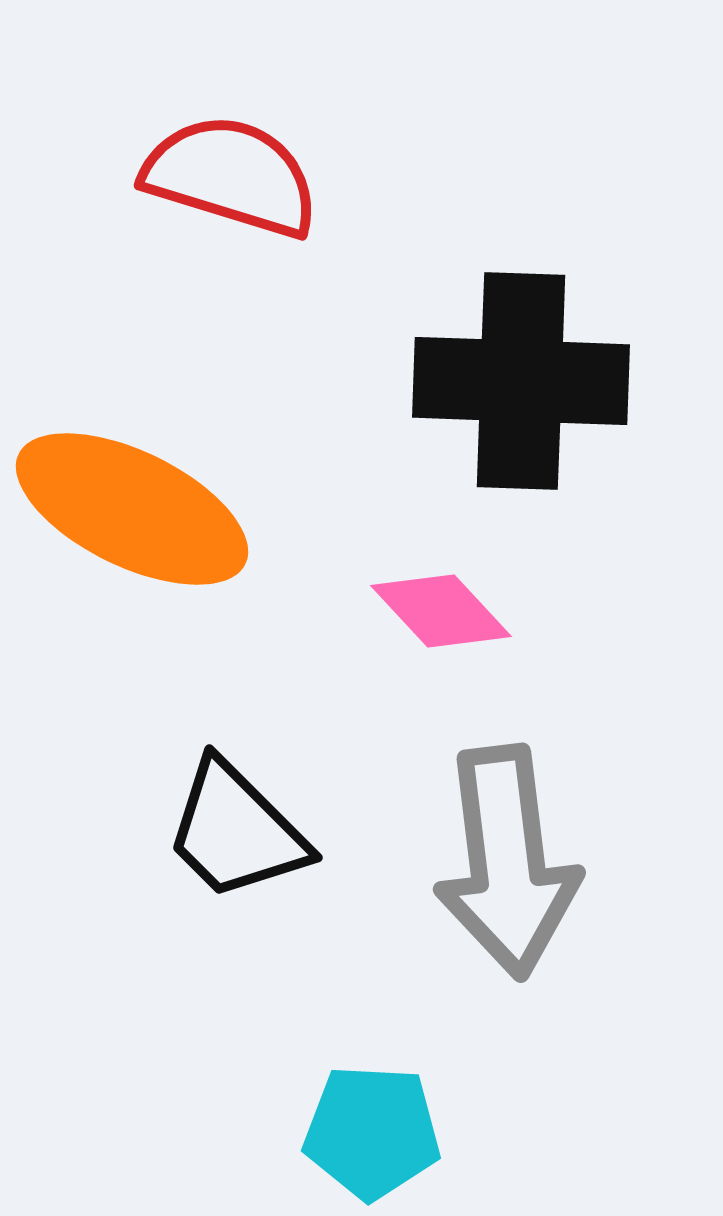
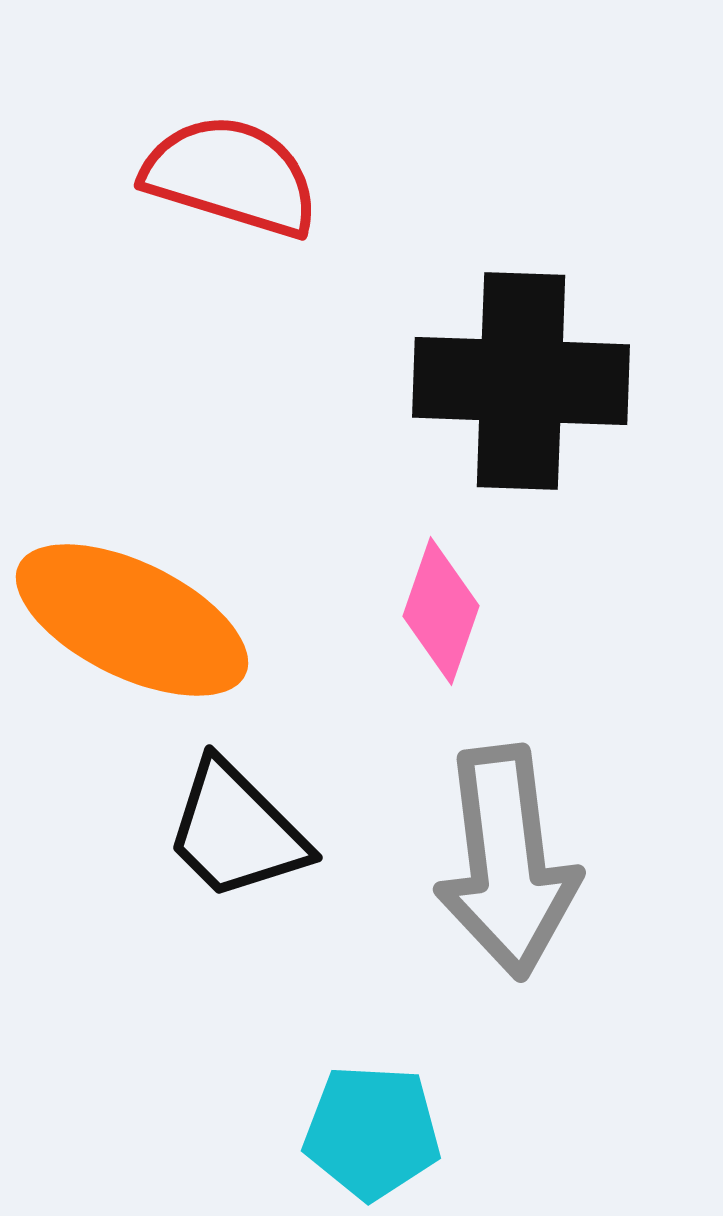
orange ellipse: moved 111 px down
pink diamond: rotated 62 degrees clockwise
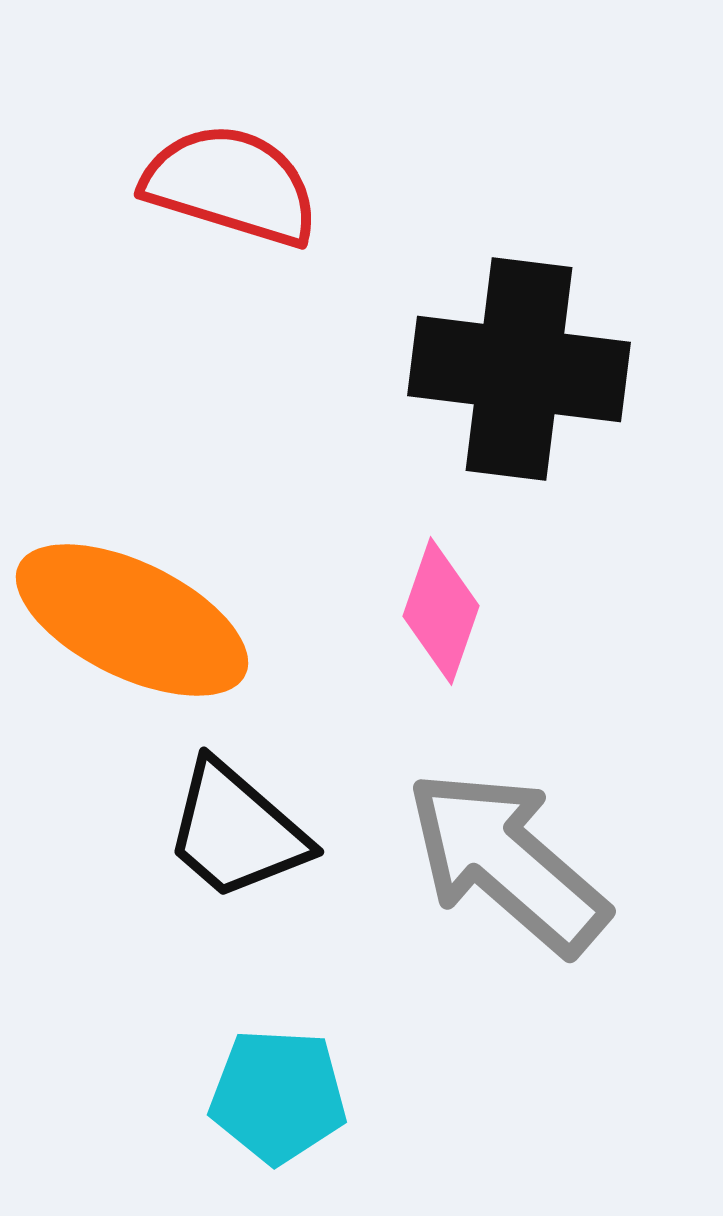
red semicircle: moved 9 px down
black cross: moved 2 px left, 12 px up; rotated 5 degrees clockwise
black trapezoid: rotated 4 degrees counterclockwise
gray arrow: rotated 138 degrees clockwise
cyan pentagon: moved 94 px left, 36 px up
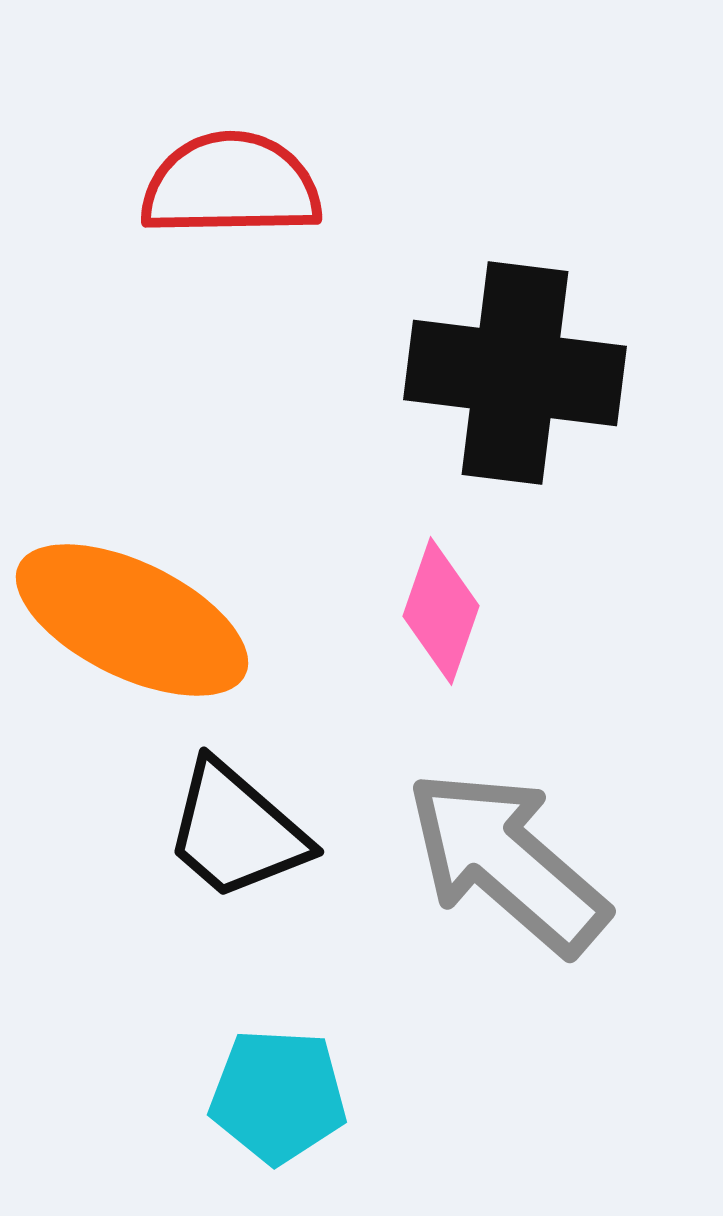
red semicircle: rotated 18 degrees counterclockwise
black cross: moved 4 px left, 4 px down
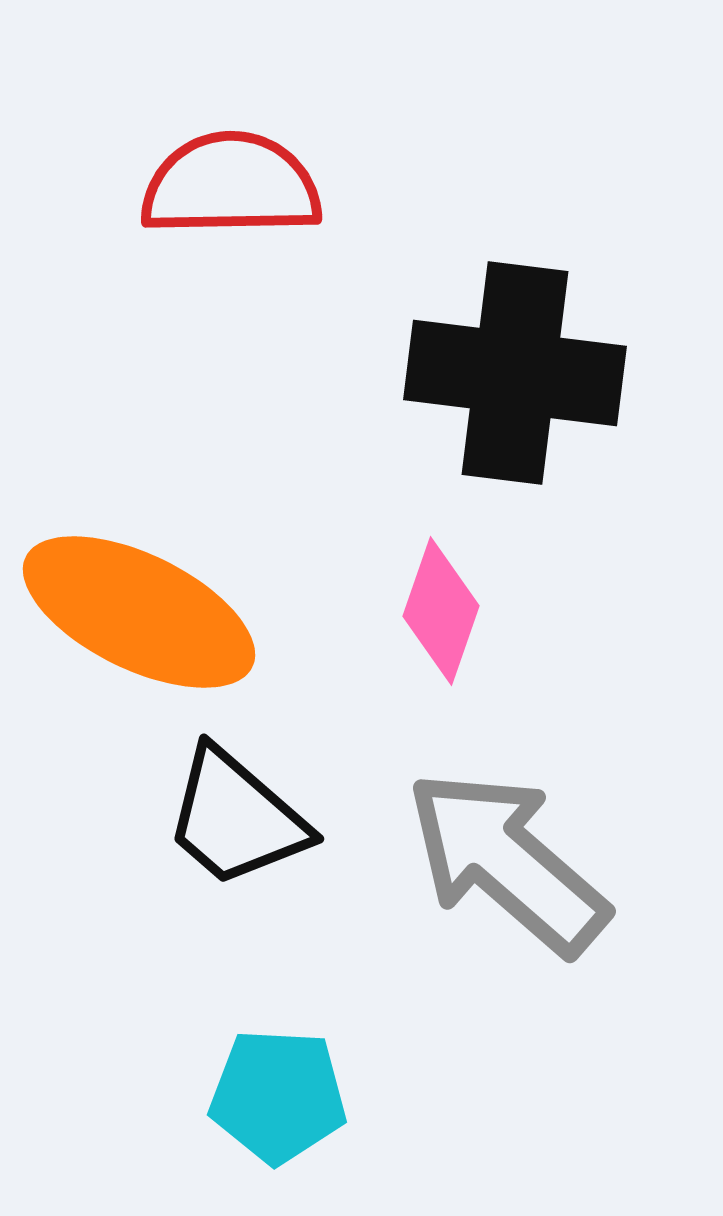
orange ellipse: moved 7 px right, 8 px up
black trapezoid: moved 13 px up
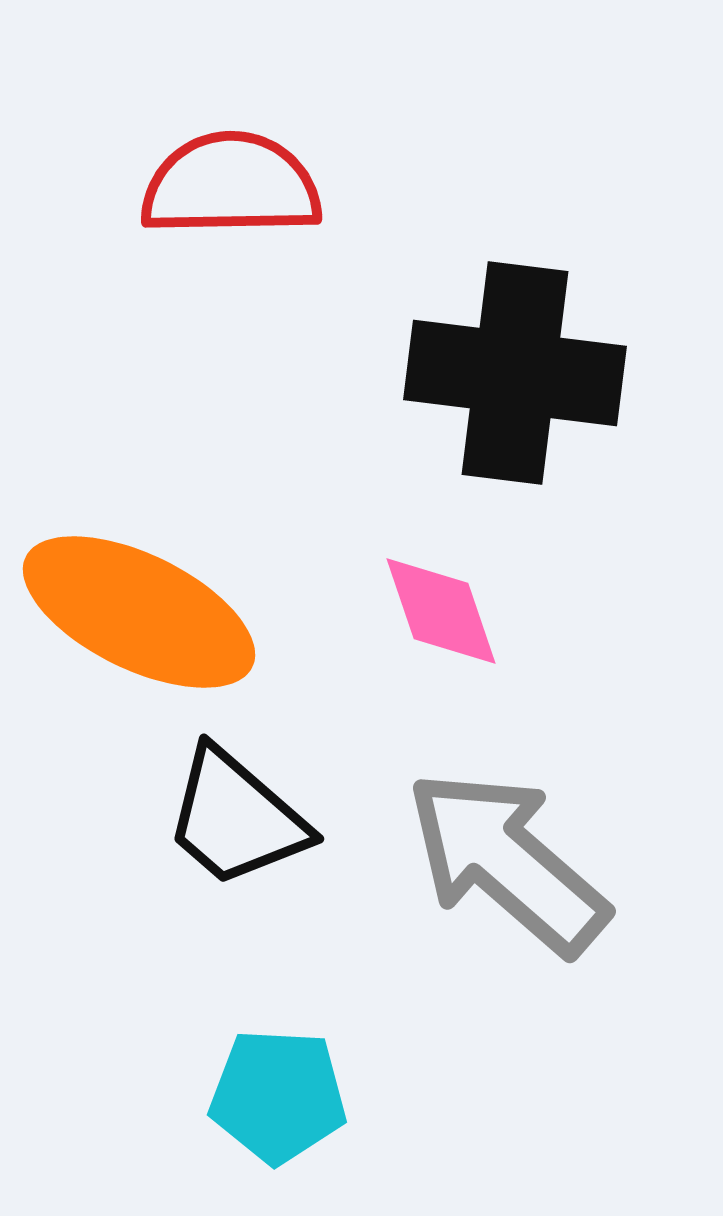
pink diamond: rotated 38 degrees counterclockwise
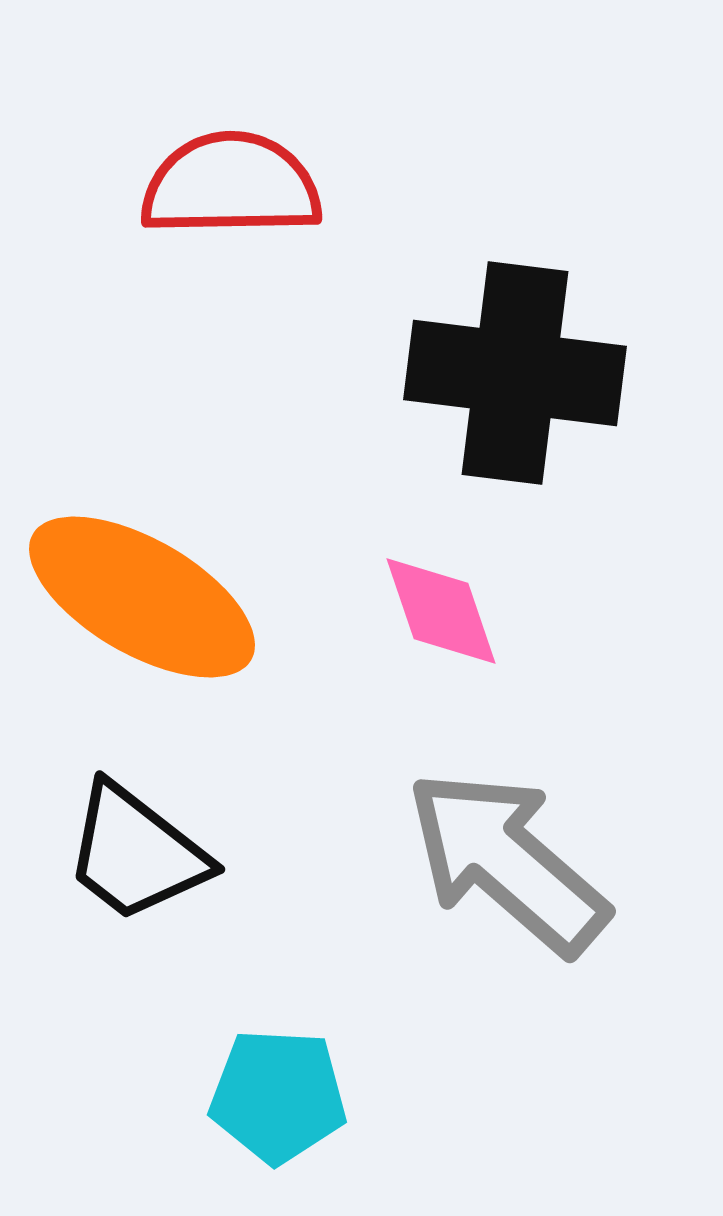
orange ellipse: moved 3 px right, 15 px up; rotated 4 degrees clockwise
black trapezoid: moved 100 px left, 35 px down; rotated 3 degrees counterclockwise
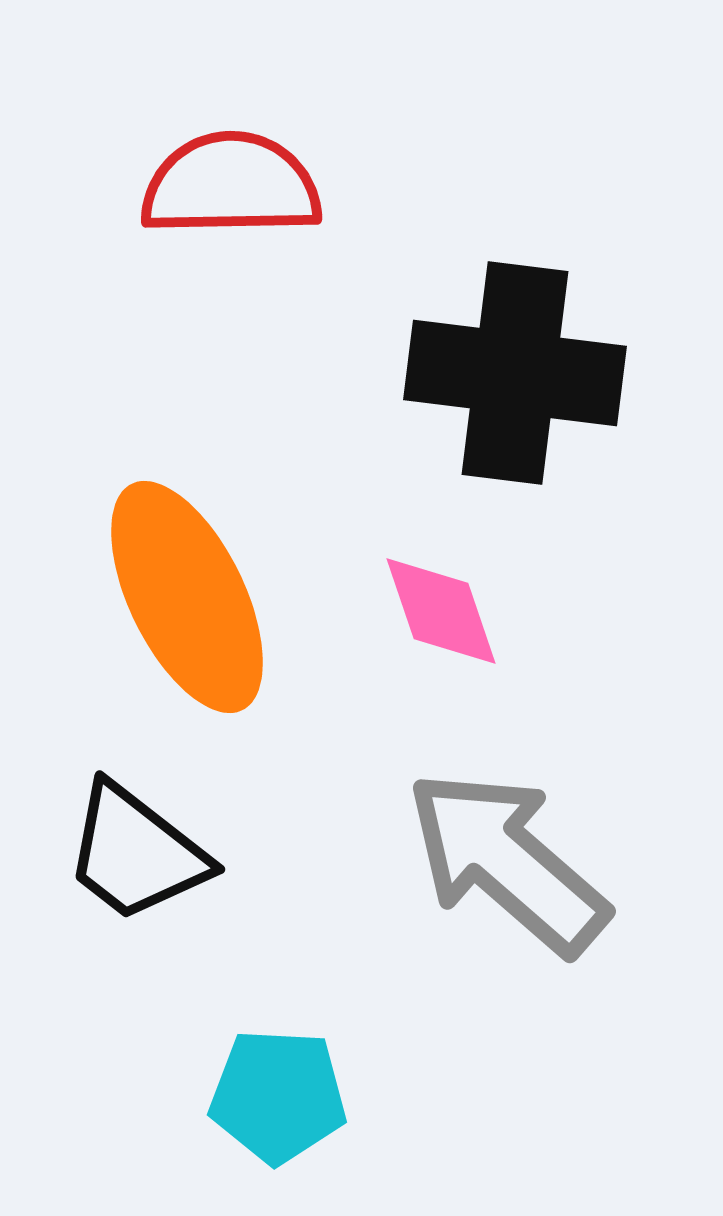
orange ellipse: moved 45 px right; rotated 34 degrees clockwise
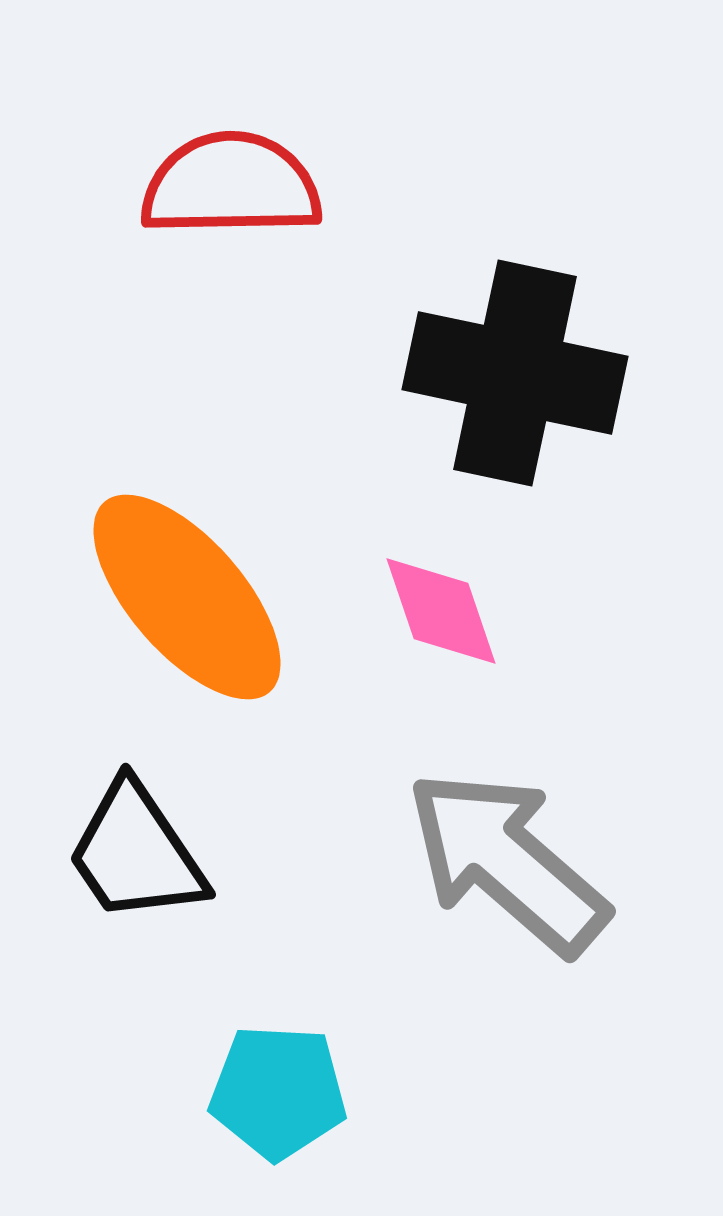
black cross: rotated 5 degrees clockwise
orange ellipse: rotated 15 degrees counterclockwise
black trapezoid: rotated 18 degrees clockwise
cyan pentagon: moved 4 px up
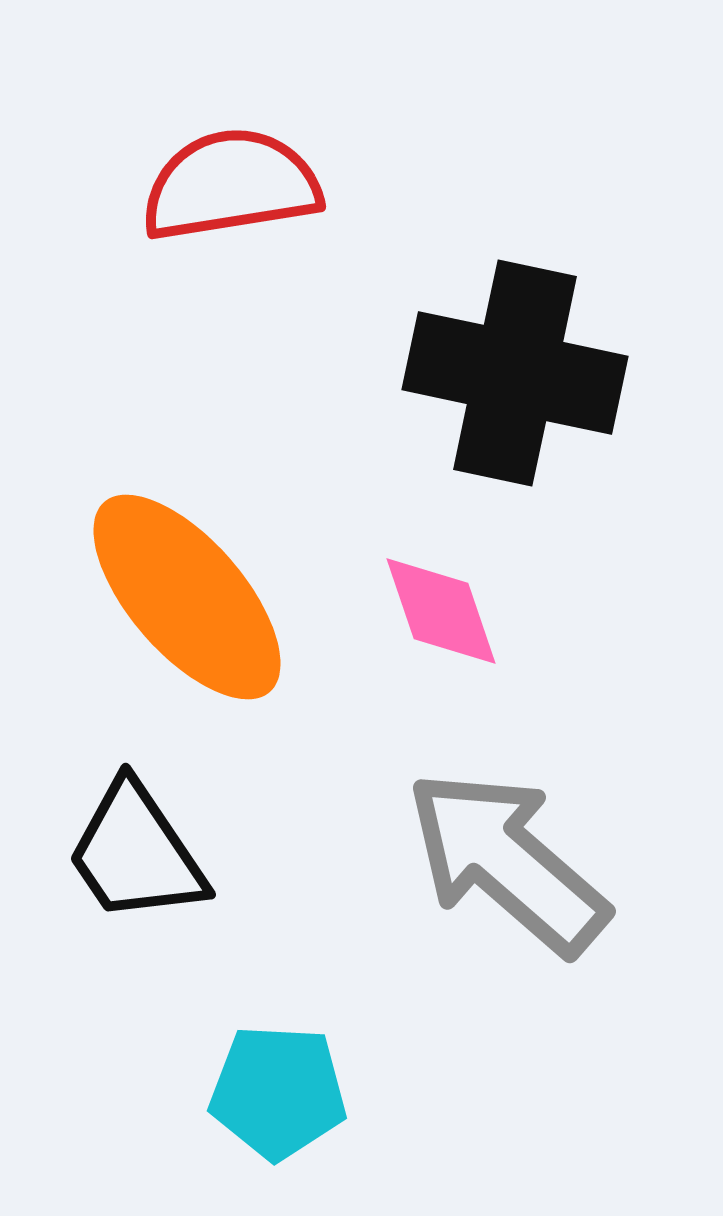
red semicircle: rotated 8 degrees counterclockwise
